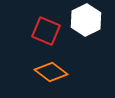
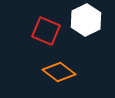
orange diamond: moved 8 px right
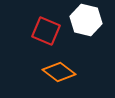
white hexagon: rotated 20 degrees counterclockwise
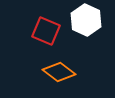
white hexagon: rotated 12 degrees clockwise
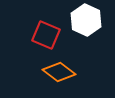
red square: moved 4 px down
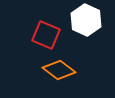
orange diamond: moved 2 px up
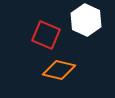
orange diamond: rotated 24 degrees counterclockwise
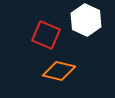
orange diamond: moved 1 px down
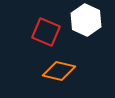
red square: moved 3 px up
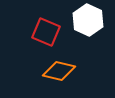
white hexagon: moved 2 px right
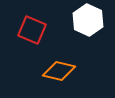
red square: moved 14 px left, 2 px up
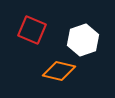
white hexagon: moved 5 px left, 20 px down; rotated 16 degrees clockwise
